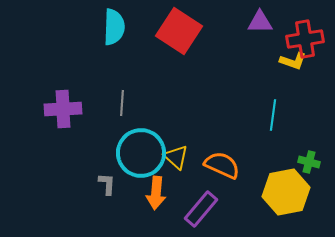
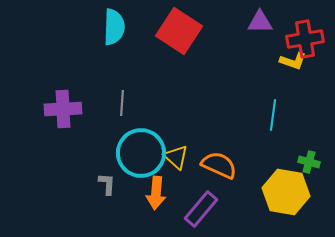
orange semicircle: moved 3 px left
yellow hexagon: rotated 21 degrees clockwise
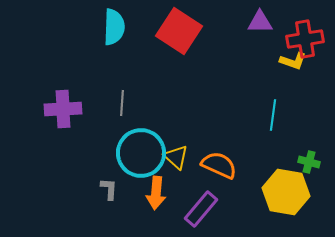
gray L-shape: moved 2 px right, 5 px down
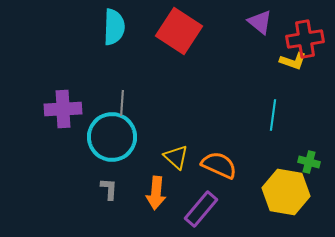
purple triangle: rotated 40 degrees clockwise
cyan circle: moved 29 px left, 16 px up
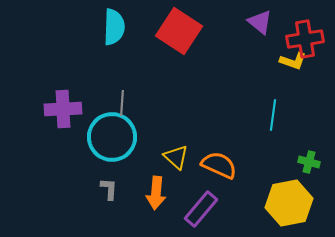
yellow hexagon: moved 3 px right, 11 px down; rotated 21 degrees counterclockwise
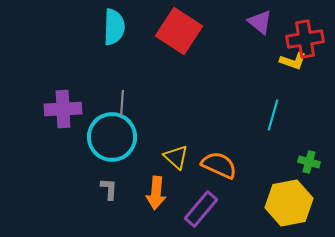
cyan line: rotated 8 degrees clockwise
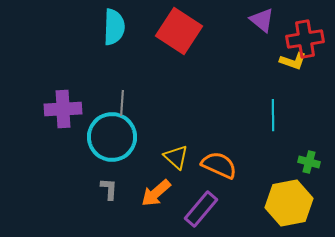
purple triangle: moved 2 px right, 2 px up
cyan line: rotated 16 degrees counterclockwise
orange arrow: rotated 44 degrees clockwise
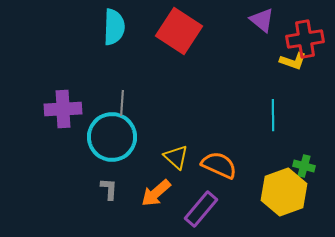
green cross: moved 5 px left, 4 px down
yellow hexagon: moved 5 px left, 11 px up; rotated 9 degrees counterclockwise
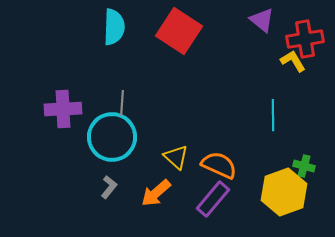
yellow L-shape: rotated 140 degrees counterclockwise
gray L-shape: moved 2 px up; rotated 35 degrees clockwise
purple rectangle: moved 12 px right, 10 px up
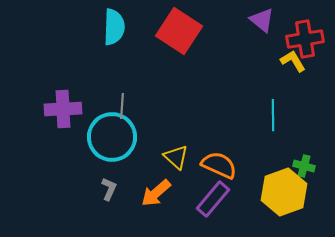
gray line: moved 3 px down
gray L-shape: moved 2 px down; rotated 15 degrees counterclockwise
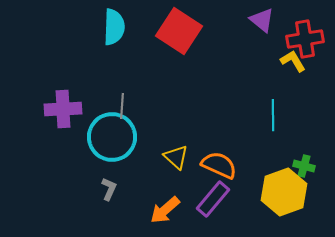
orange arrow: moved 9 px right, 17 px down
